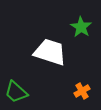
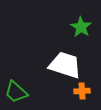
white trapezoid: moved 15 px right, 13 px down
orange cross: rotated 28 degrees clockwise
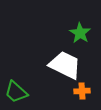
green star: moved 1 px left, 6 px down
white trapezoid: rotated 8 degrees clockwise
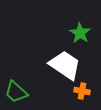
white trapezoid: rotated 8 degrees clockwise
orange cross: rotated 14 degrees clockwise
